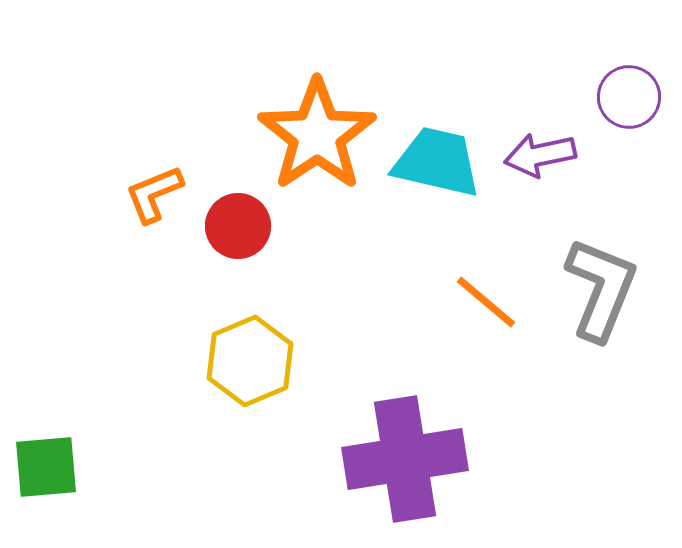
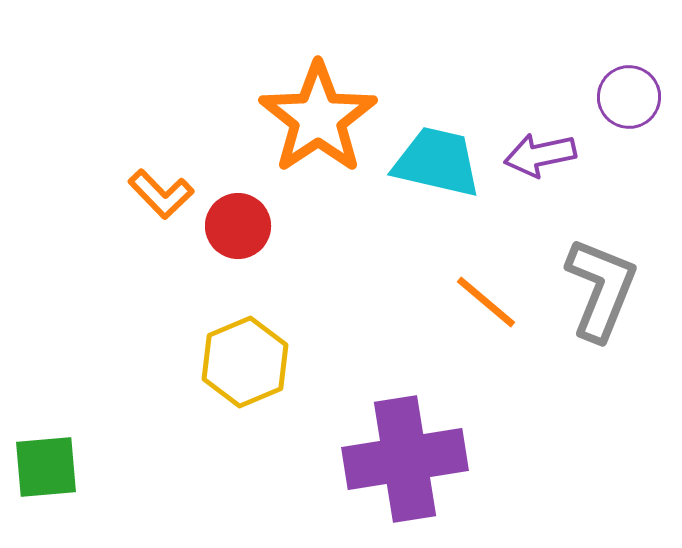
orange star: moved 1 px right, 17 px up
orange L-shape: moved 7 px right; rotated 112 degrees counterclockwise
yellow hexagon: moved 5 px left, 1 px down
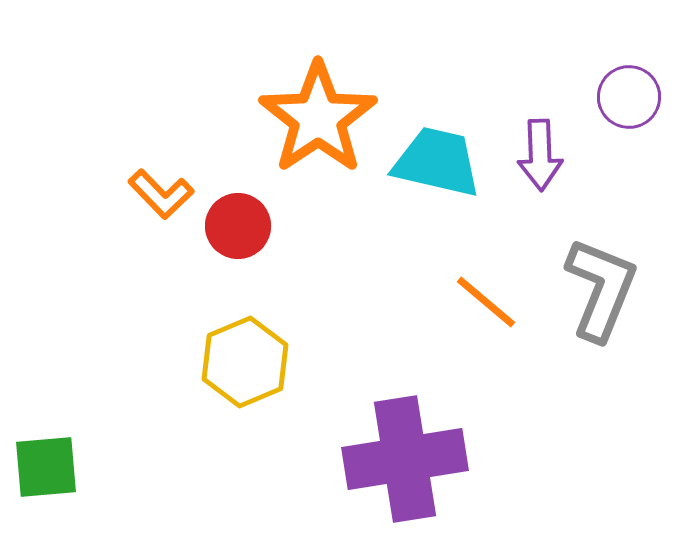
purple arrow: rotated 80 degrees counterclockwise
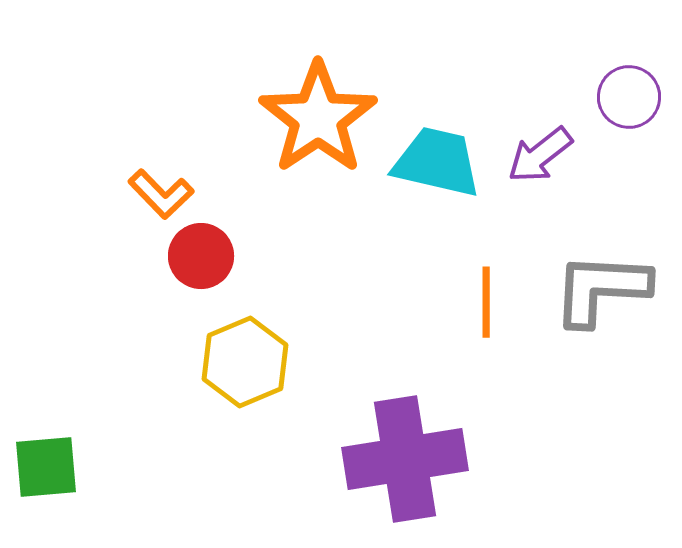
purple arrow: rotated 54 degrees clockwise
red circle: moved 37 px left, 30 px down
gray L-shape: rotated 109 degrees counterclockwise
orange line: rotated 50 degrees clockwise
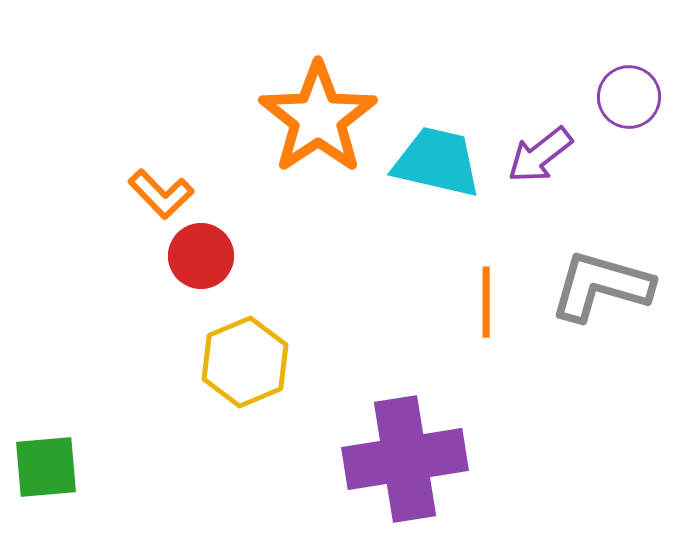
gray L-shape: moved 3 px up; rotated 13 degrees clockwise
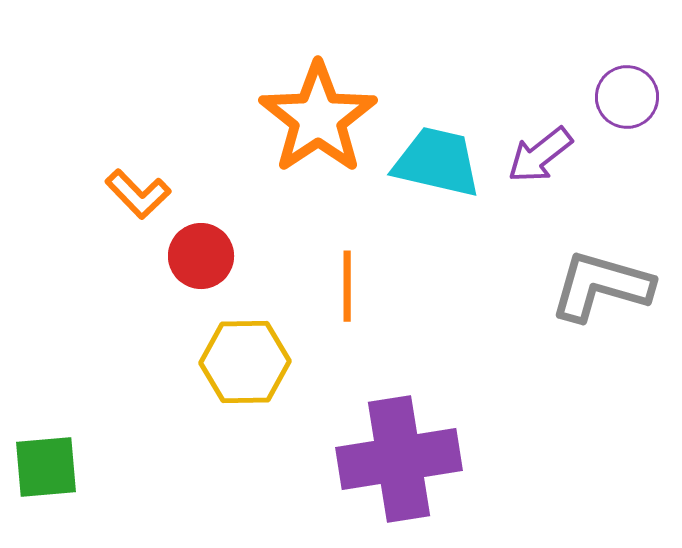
purple circle: moved 2 px left
orange L-shape: moved 23 px left
orange line: moved 139 px left, 16 px up
yellow hexagon: rotated 22 degrees clockwise
purple cross: moved 6 px left
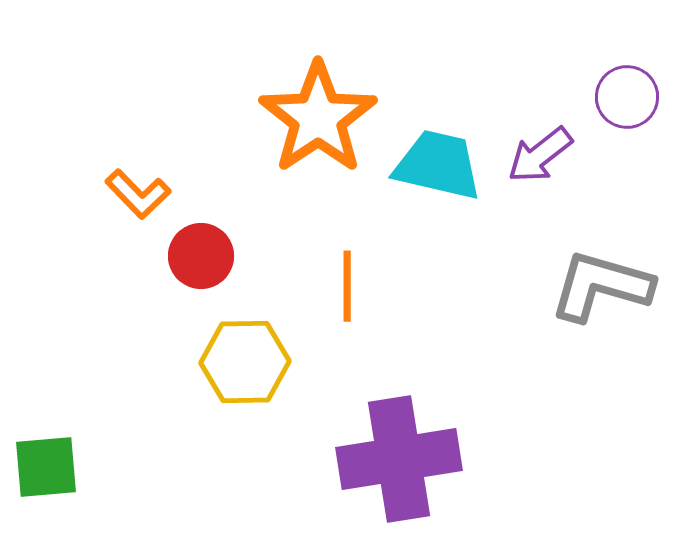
cyan trapezoid: moved 1 px right, 3 px down
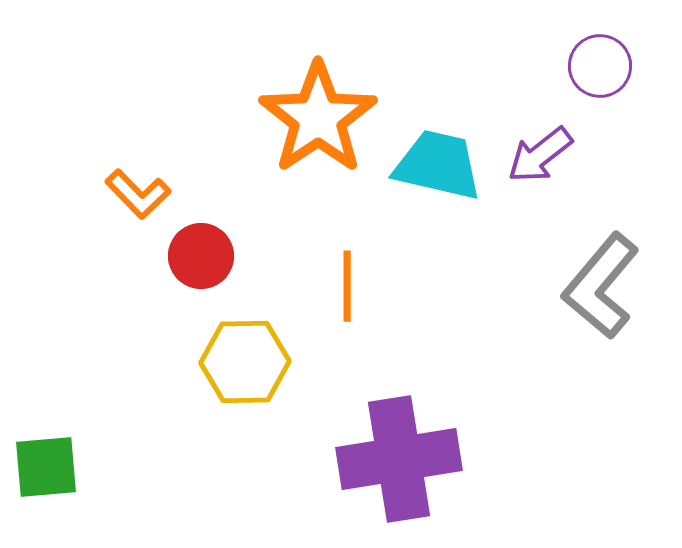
purple circle: moved 27 px left, 31 px up
gray L-shape: rotated 66 degrees counterclockwise
